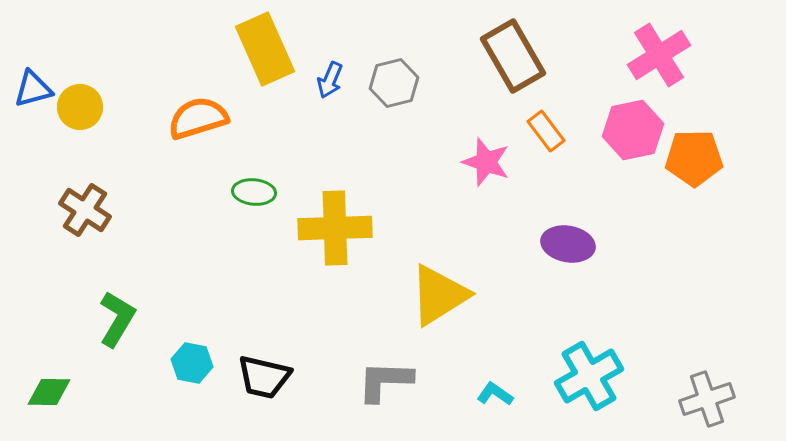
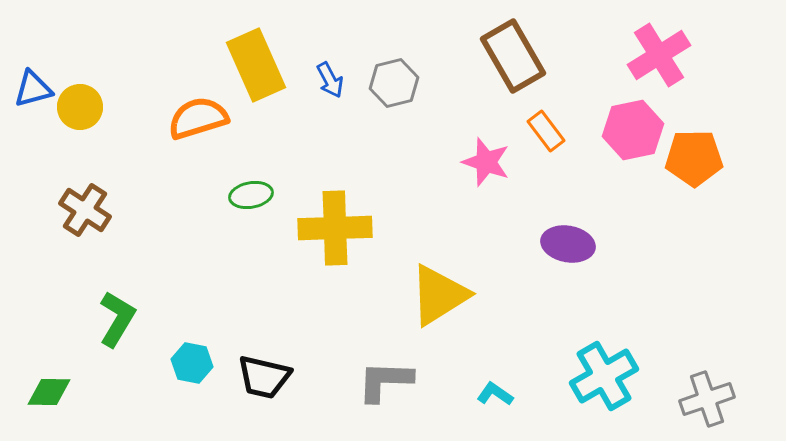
yellow rectangle: moved 9 px left, 16 px down
blue arrow: rotated 51 degrees counterclockwise
green ellipse: moved 3 px left, 3 px down; rotated 15 degrees counterclockwise
cyan cross: moved 15 px right
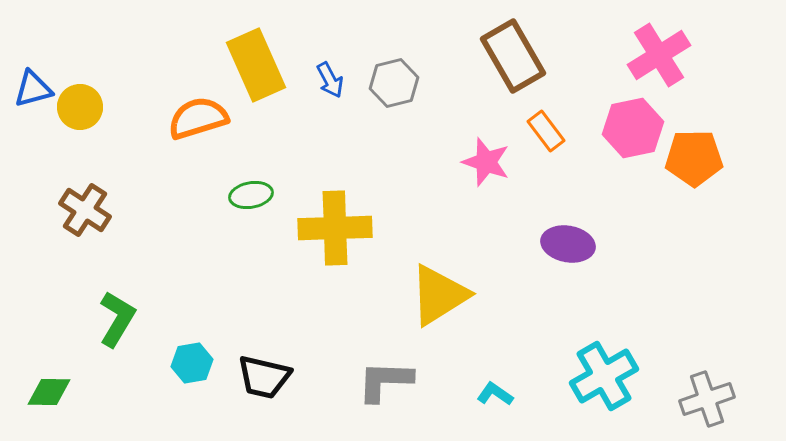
pink hexagon: moved 2 px up
cyan hexagon: rotated 21 degrees counterclockwise
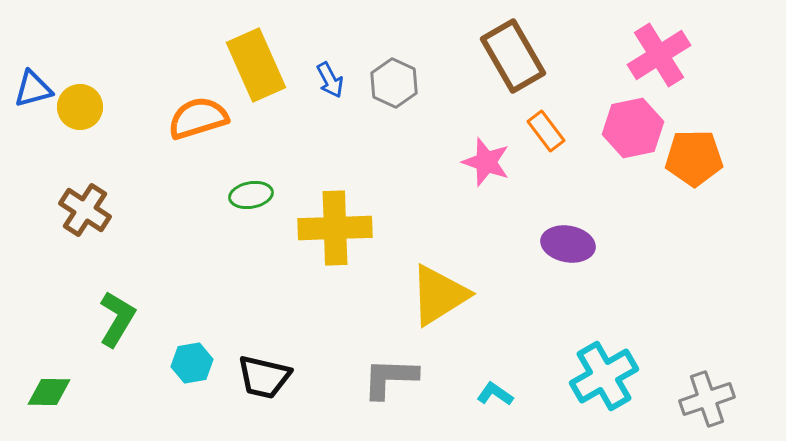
gray hexagon: rotated 21 degrees counterclockwise
gray L-shape: moved 5 px right, 3 px up
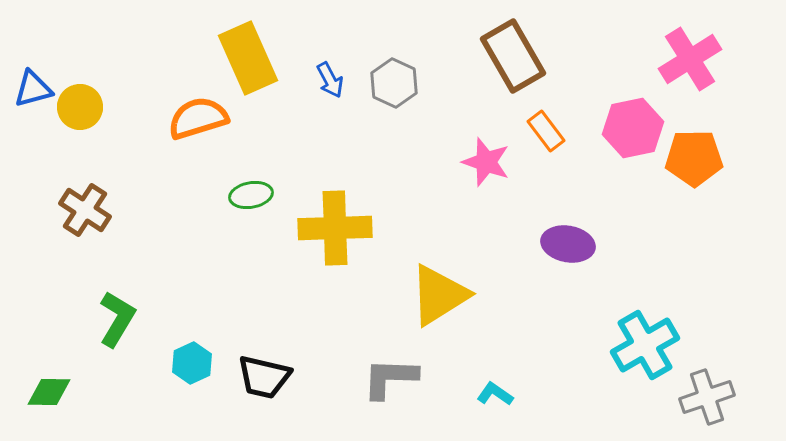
pink cross: moved 31 px right, 4 px down
yellow rectangle: moved 8 px left, 7 px up
cyan hexagon: rotated 15 degrees counterclockwise
cyan cross: moved 41 px right, 31 px up
gray cross: moved 2 px up
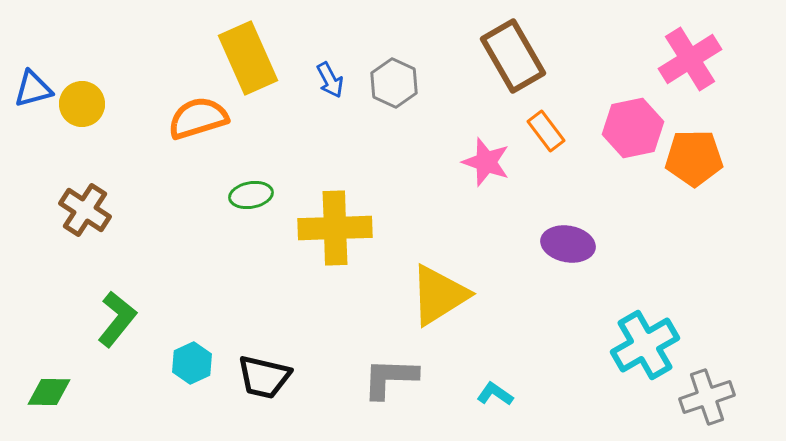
yellow circle: moved 2 px right, 3 px up
green L-shape: rotated 8 degrees clockwise
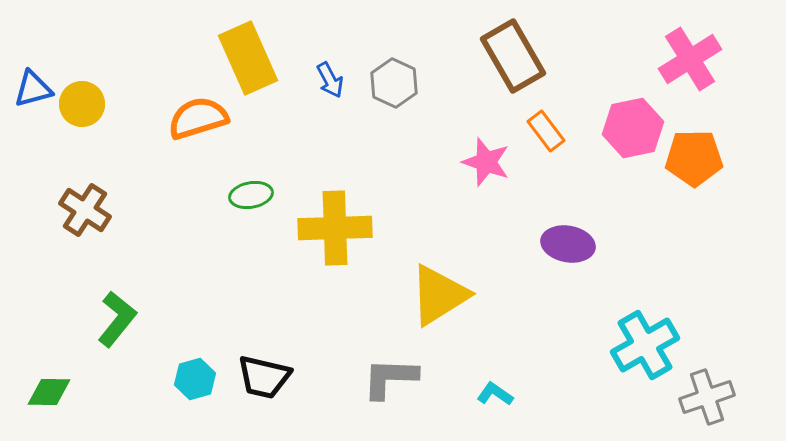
cyan hexagon: moved 3 px right, 16 px down; rotated 9 degrees clockwise
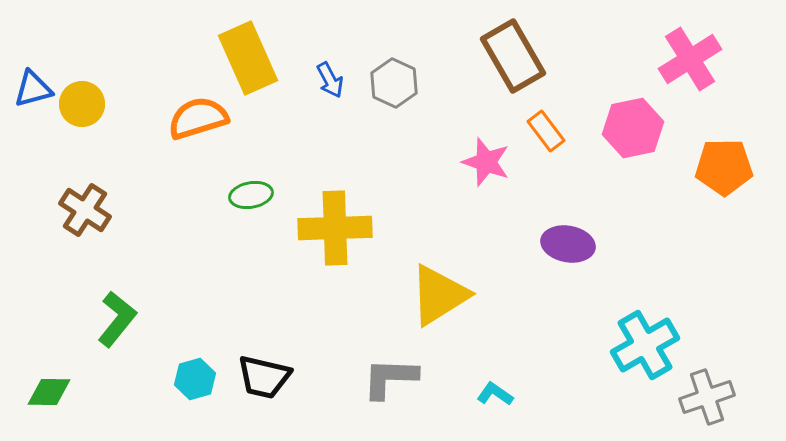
orange pentagon: moved 30 px right, 9 px down
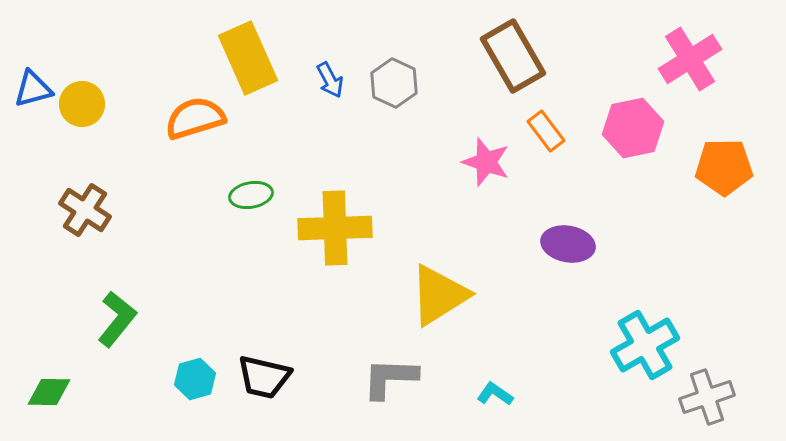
orange semicircle: moved 3 px left
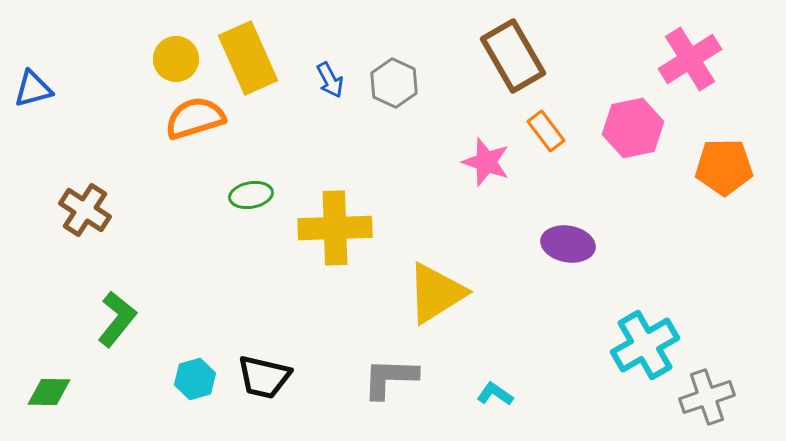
yellow circle: moved 94 px right, 45 px up
yellow triangle: moved 3 px left, 2 px up
